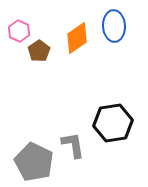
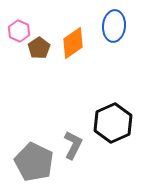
blue ellipse: rotated 8 degrees clockwise
orange diamond: moved 4 px left, 5 px down
brown pentagon: moved 3 px up
black hexagon: rotated 15 degrees counterclockwise
gray L-shape: rotated 36 degrees clockwise
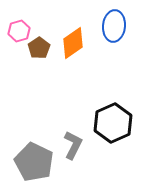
pink hexagon: rotated 20 degrees clockwise
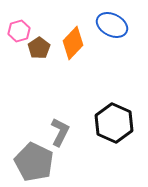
blue ellipse: moved 2 px left, 1 px up; rotated 68 degrees counterclockwise
orange diamond: rotated 12 degrees counterclockwise
black hexagon: moved 1 px right; rotated 12 degrees counterclockwise
gray L-shape: moved 13 px left, 13 px up
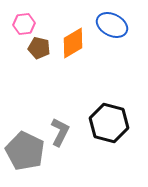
pink hexagon: moved 5 px right, 7 px up; rotated 10 degrees clockwise
orange diamond: rotated 16 degrees clockwise
brown pentagon: rotated 25 degrees counterclockwise
black hexagon: moved 5 px left; rotated 9 degrees counterclockwise
gray pentagon: moved 9 px left, 11 px up
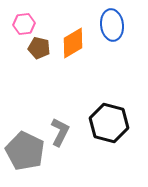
blue ellipse: rotated 56 degrees clockwise
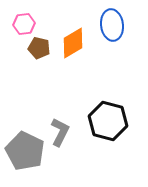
black hexagon: moved 1 px left, 2 px up
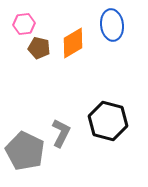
gray L-shape: moved 1 px right, 1 px down
